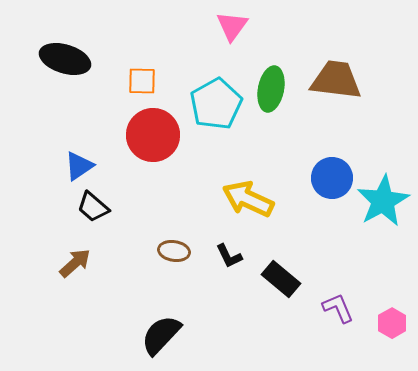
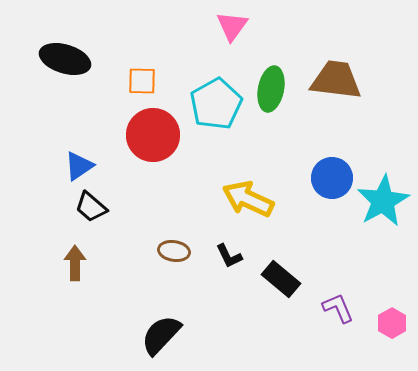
black trapezoid: moved 2 px left
brown arrow: rotated 48 degrees counterclockwise
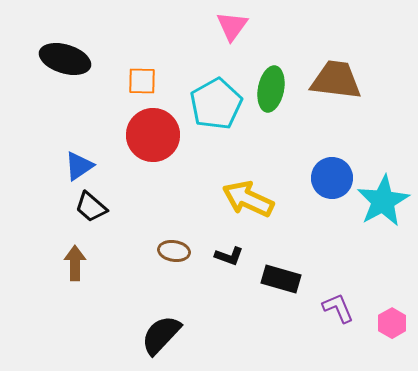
black L-shape: rotated 44 degrees counterclockwise
black rectangle: rotated 24 degrees counterclockwise
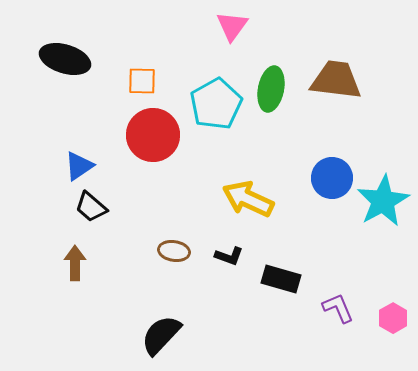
pink hexagon: moved 1 px right, 5 px up
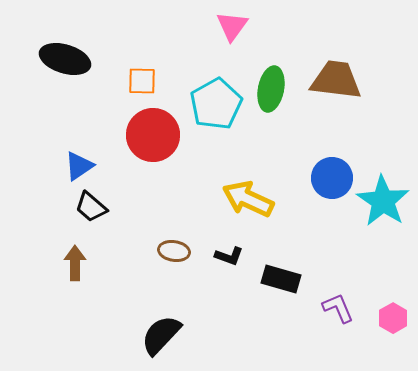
cyan star: rotated 10 degrees counterclockwise
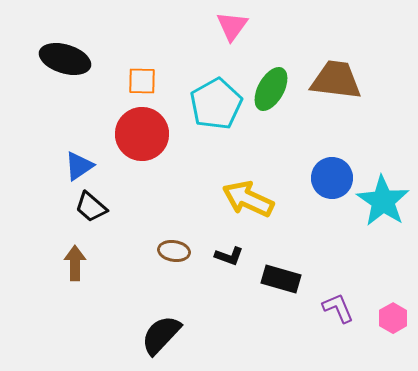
green ellipse: rotated 18 degrees clockwise
red circle: moved 11 px left, 1 px up
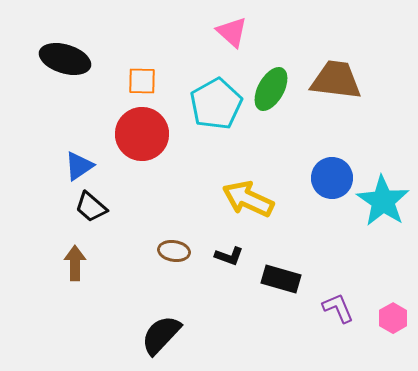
pink triangle: moved 6 px down; rotated 24 degrees counterclockwise
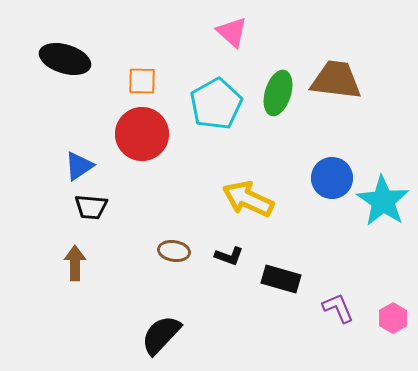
green ellipse: moved 7 px right, 4 px down; rotated 12 degrees counterclockwise
black trapezoid: rotated 36 degrees counterclockwise
